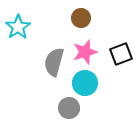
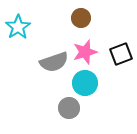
gray semicircle: rotated 124 degrees counterclockwise
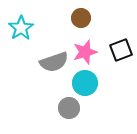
cyan star: moved 3 px right, 1 px down
black square: moved 4 px up
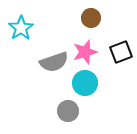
brown circle: moved 10 px right
black square: moved 2 px down
gray circle: moved 1 px left, 3 px down
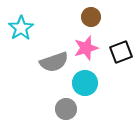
brown circle: moved 1 px up
pink star: moved 1 px right, 4 px up
gray circle: moved 2 px left, 2 px up
